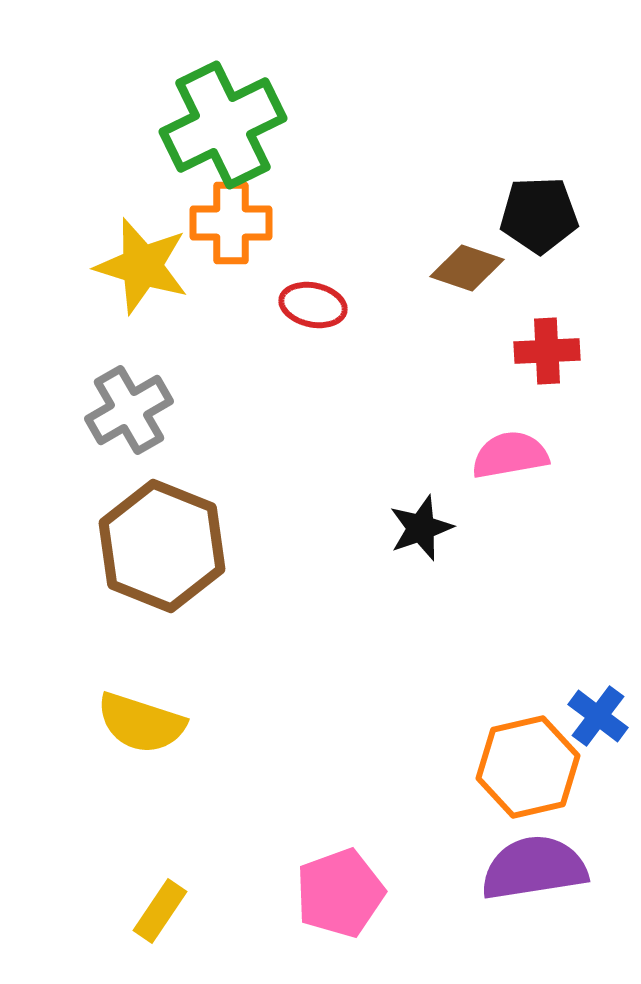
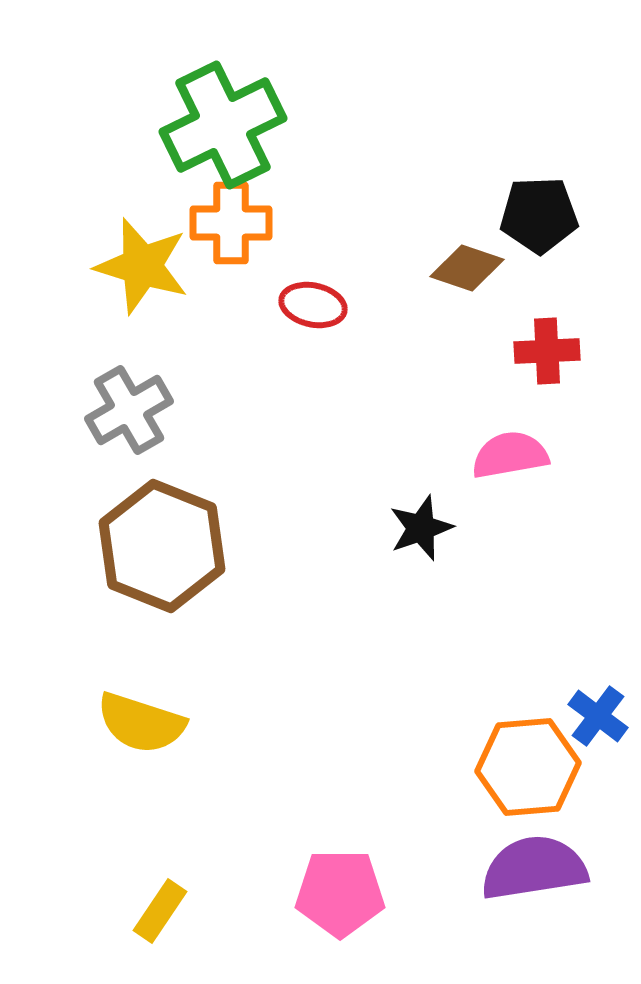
orange hexagon: rotated 8 degrees clockwise
pink pentagon: rotated 20 degrees clockwise
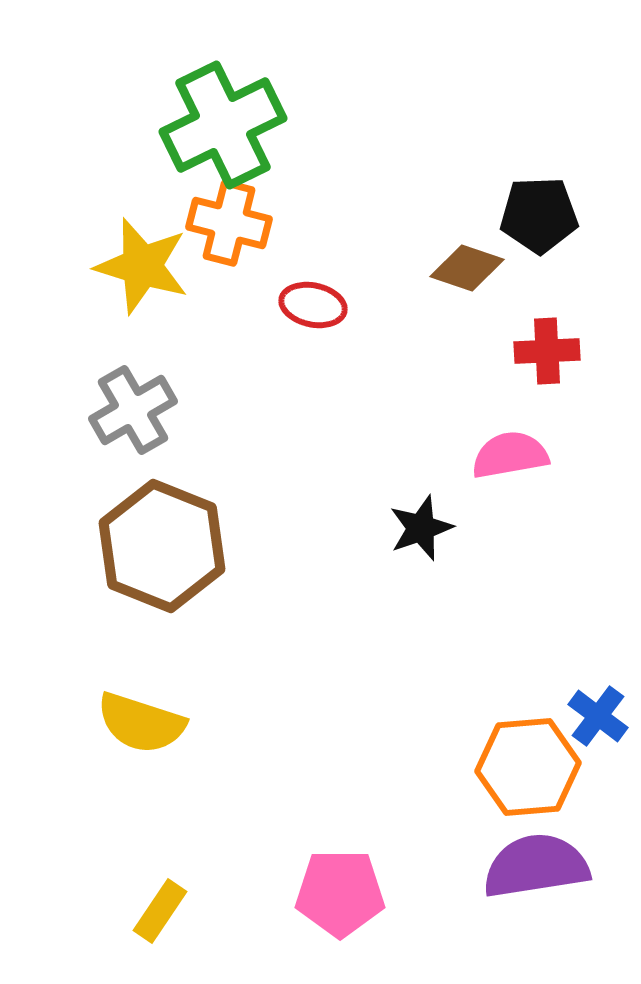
orange cross: moved 2 px left; rotated 14 degrees clockwise
gray cross: moved 4 px right
purple semicircle: moved 2 px right, 2 px up
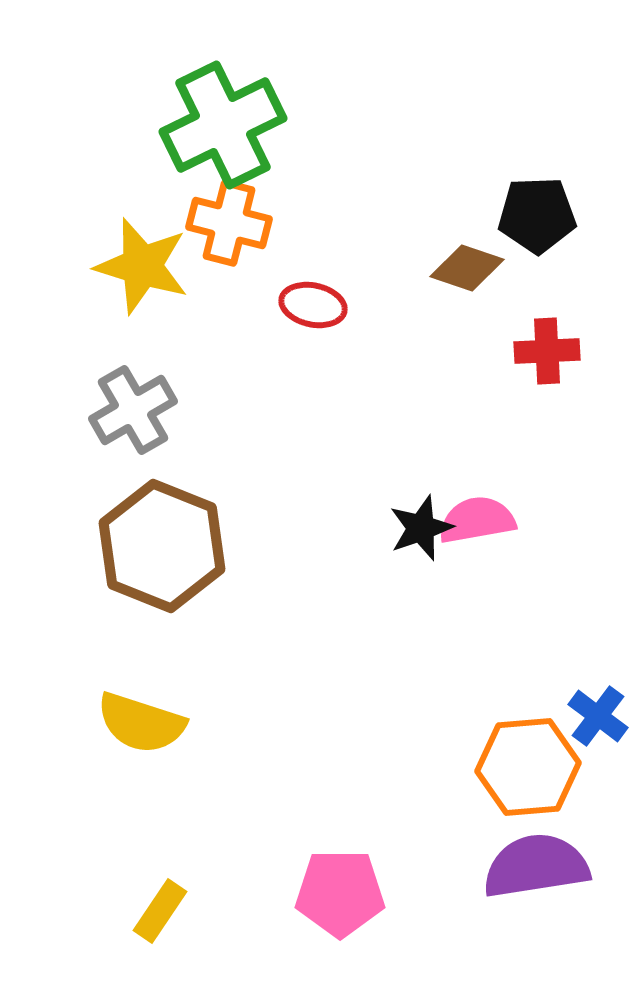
black pentagon: moved 2 px left
pink semicircle: moved 33 px left, 65 px down
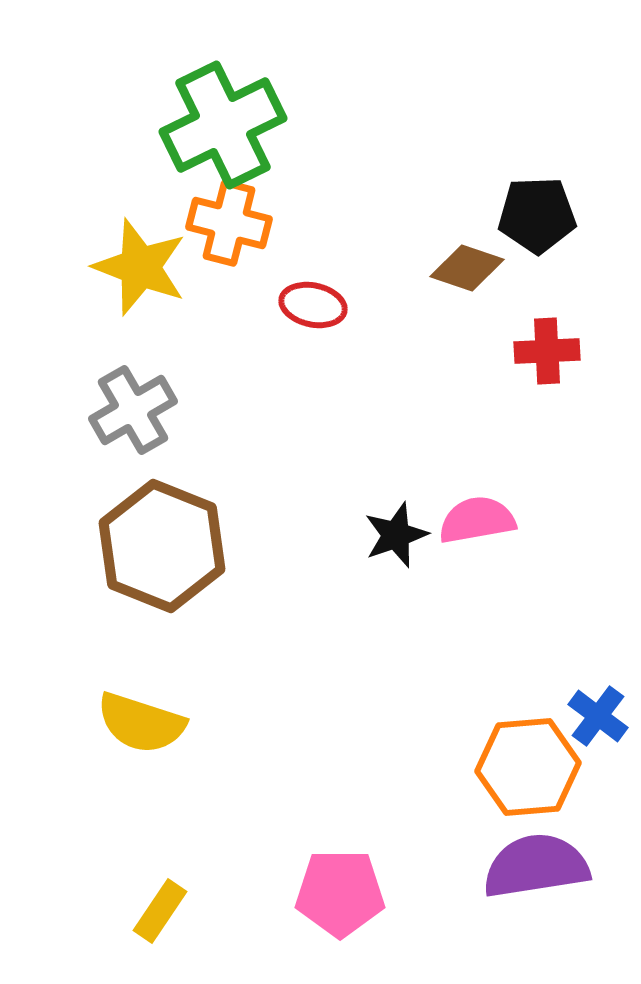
yellow star: moved 2 px left, 1 px down; rotated 4 degrees clockwise
black star: moved 25 px left, 7 px down
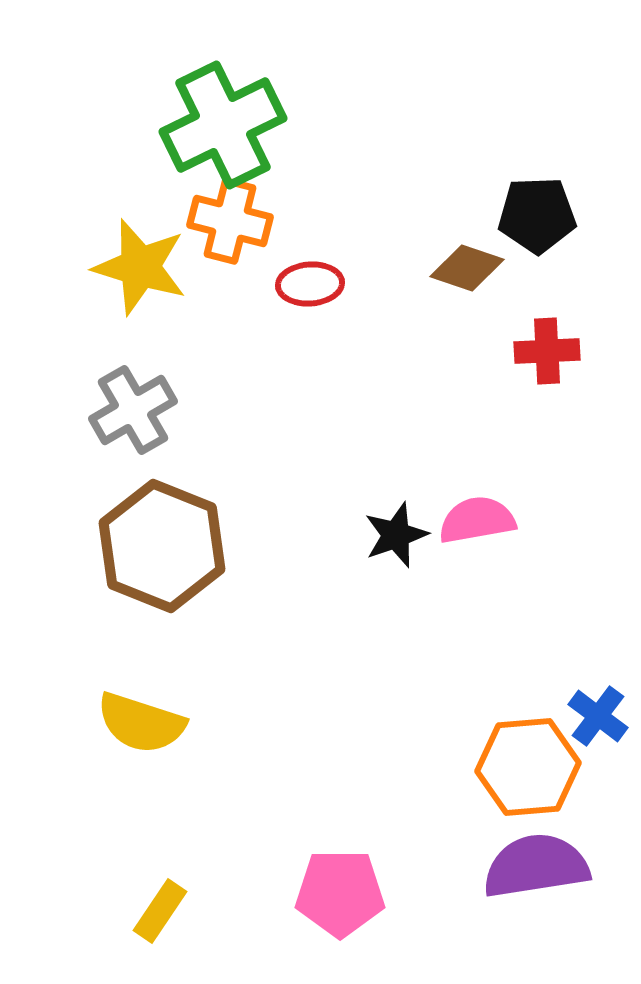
orange cross: moved 1 px right, 2 px up
yellow star: rotated 4 degrees counterclockwise
red ellipse: moved 3 px left, 21 px up; rotated 16 degrees counterclockwise
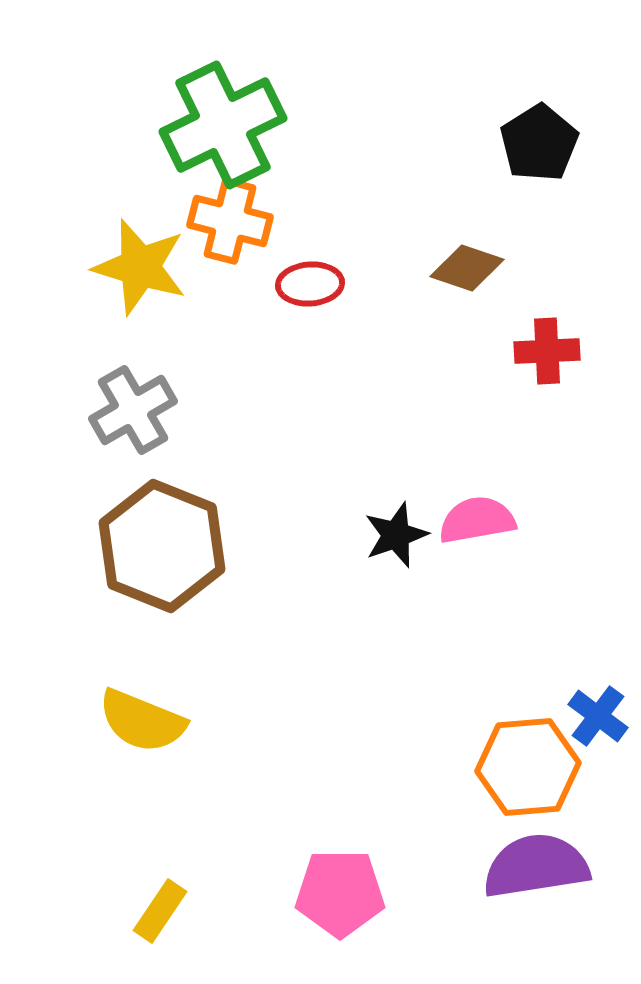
black pentagon: moved 2 px right, 72 px up; rotated 30 degrees counterclockwise
yellow semicircle: moved 1 px right, 2 px up; rotated 4 degrees clockwise
